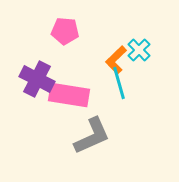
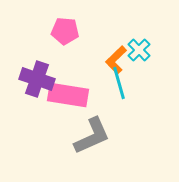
purple cross: rotated 8 degrees counterclockwise
pink rectangle: moved 1 px left
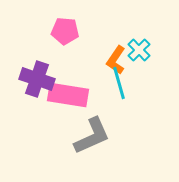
orange L-shape: rotated 12 degrees counterclockwise
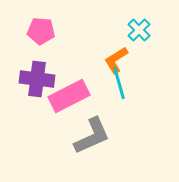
pink pentagon: moved 24 px left
cyan cross: moved 20 px up
orange L-shape: rotated 24 degrees clockwise
purple cross: rotated 12 degrees counterclockwise
pink rectangle: moved 1 px right, 1 px down; rotated 36 degrees counterclockwise
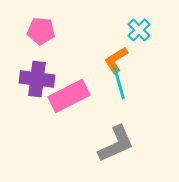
gray L-shape: moved 24 px right, 8 px down
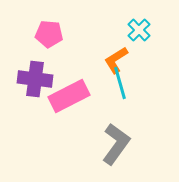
pink pentagon: moved 8 px right, 3 px down
purple cross: moved 2 px left
cyan line: moved 1 px right
gray L-shape: rotated 30 degrees counterclockwise
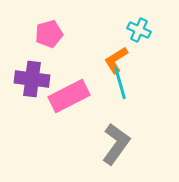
cyan cross: rotated 20 degrees counterclockwise
pink pentagon: rotated 20 degrees counterclockwise
purple cross: moved 3 px left
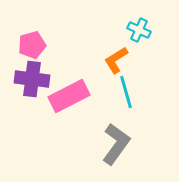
pink pentagon: moved 17 px left, 11 px down
cyan line: moved 6 px right, 9 px down
